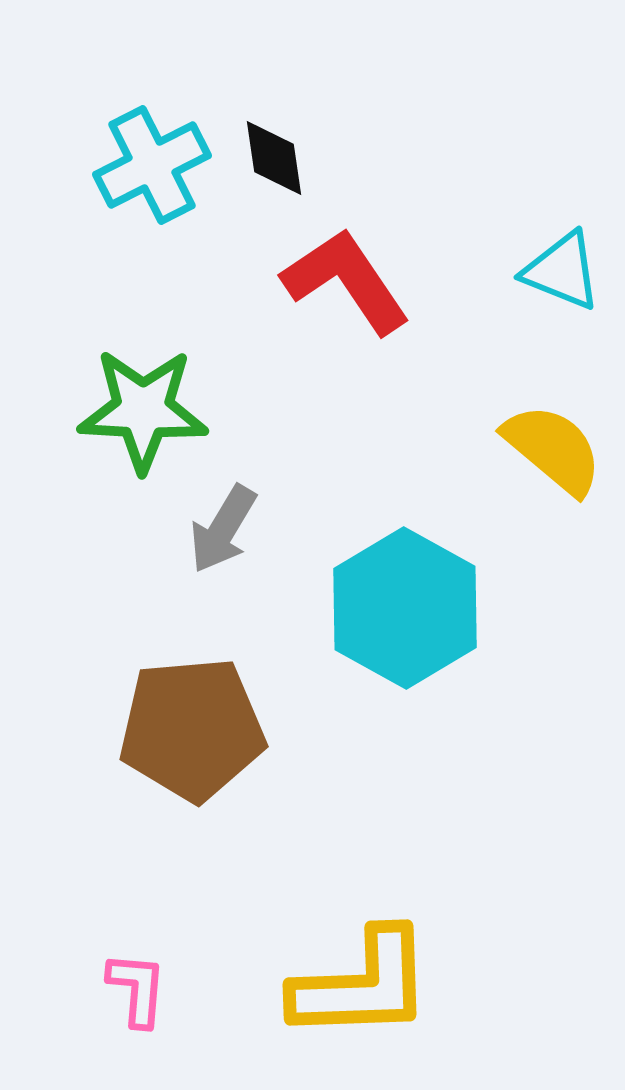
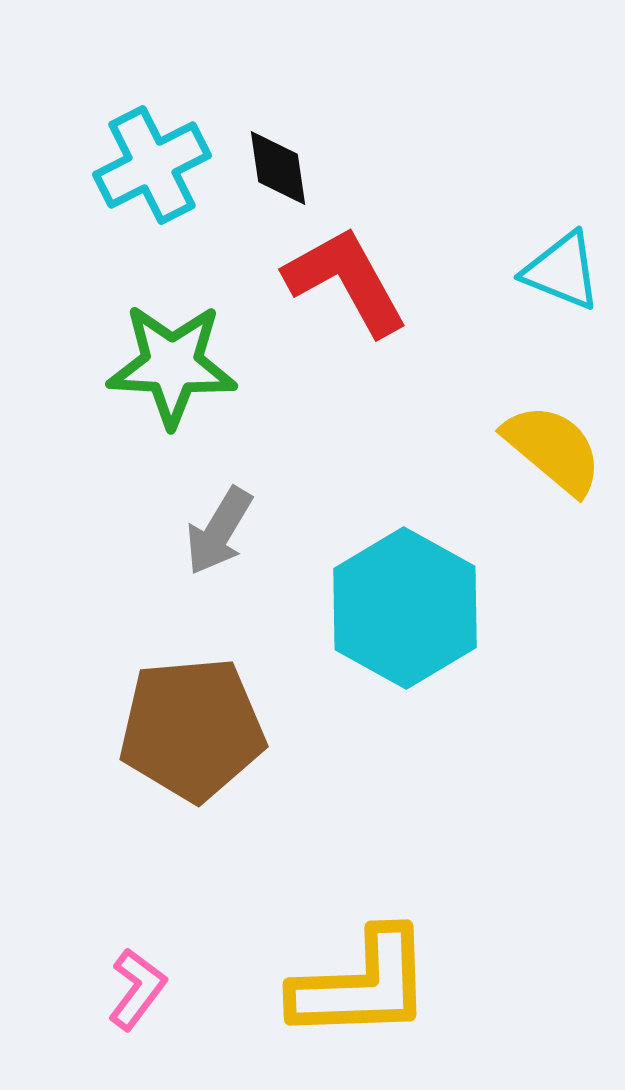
black diamond: moved 4 px right, 10 px down
red L-shape: rotated 5 degrees clockwise
green star: moved 29 px right, 45 px up
gray arrow: moved 4 px left, 2 px down
pink L-shape: rotated 32 degrees clockwise
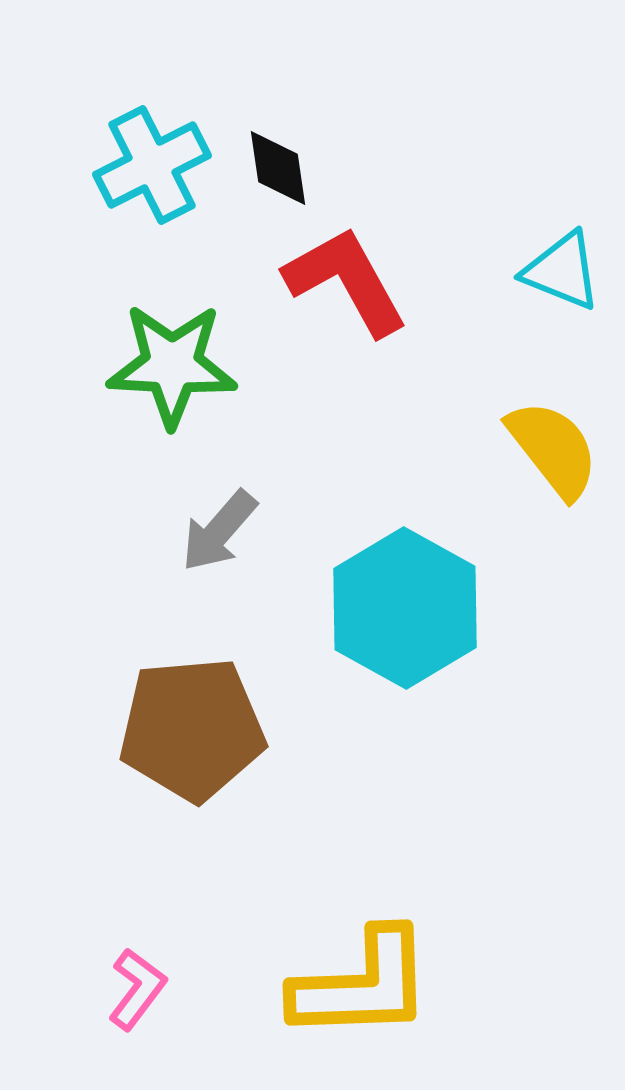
yellow semicircle: rotated 12 degrees clockwise
gray arrow: rotated 10 degrees clockwise
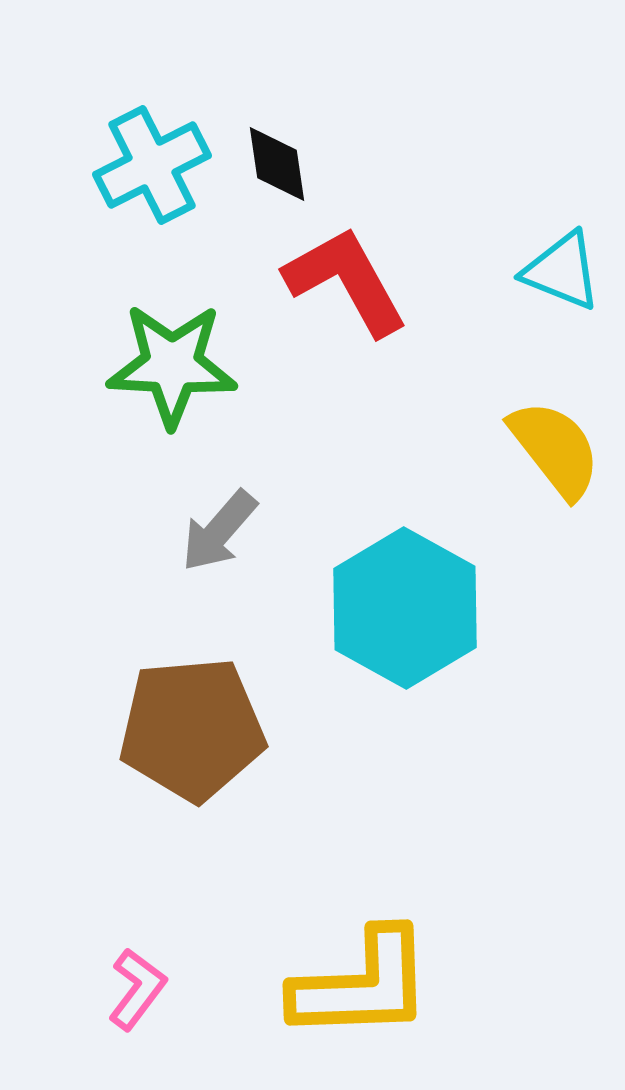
black diamond: moved 1 px left, 4 px up
yellow semicircle: moved 2 px right
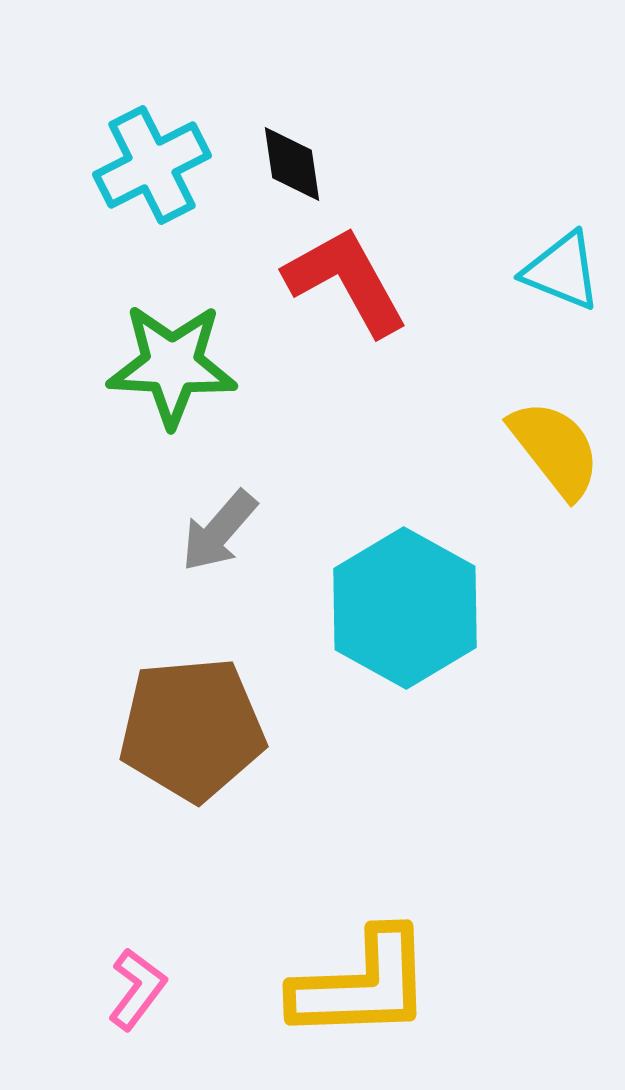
black diamond: moved 15 px right
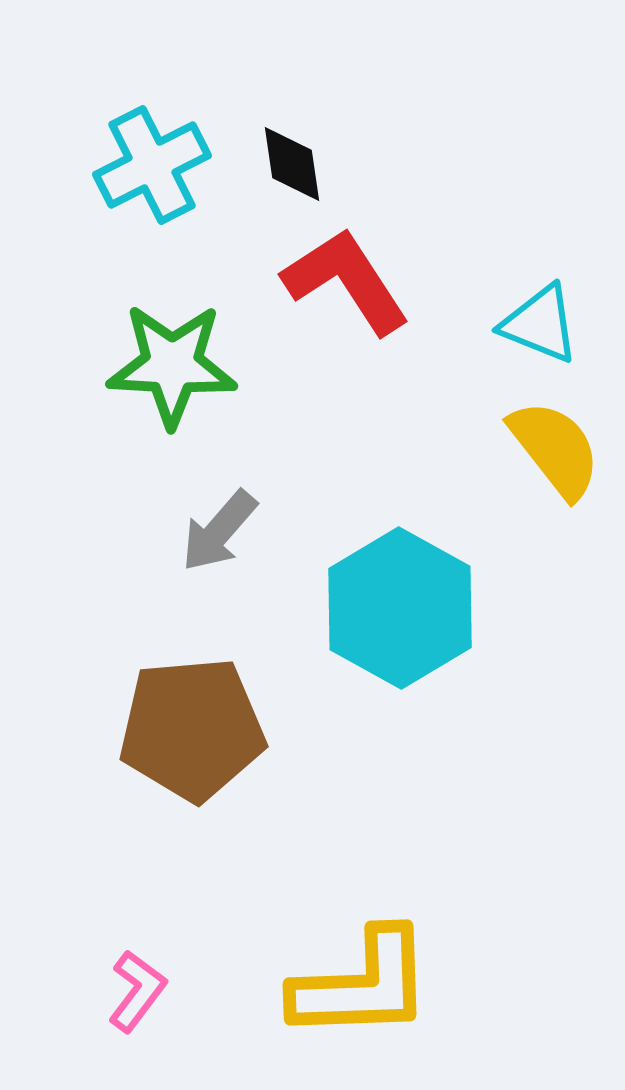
cyan triangle: moved 22 px left, 53 px down
red L-shape: rotated 4 degrees counterclockwise
cyan hexagon: moved 5 px left
pink L-shape: moved 2 px down
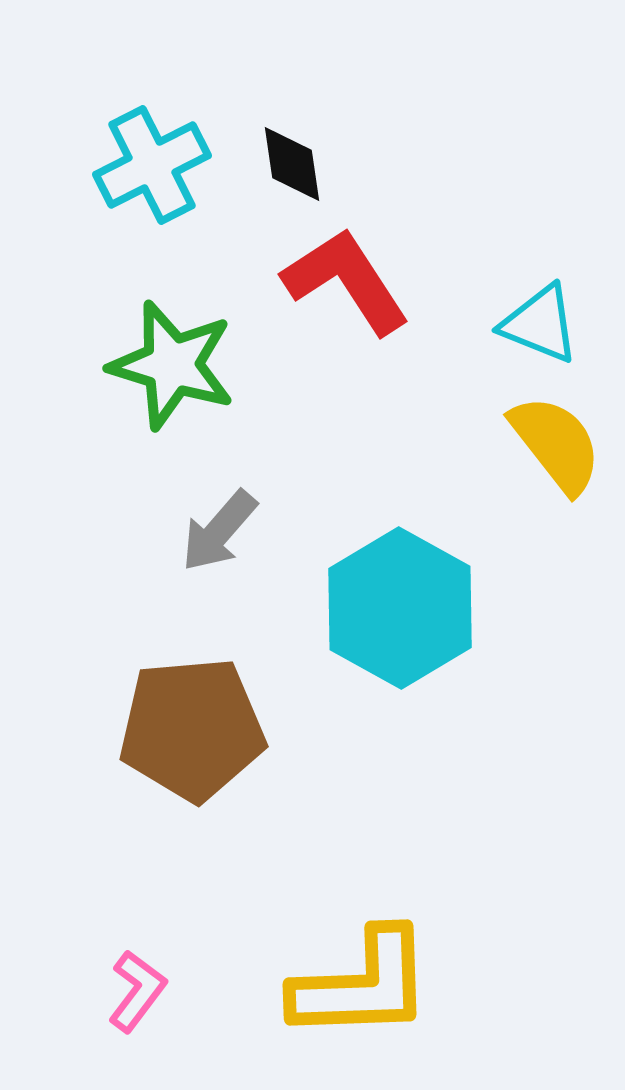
green star: rotated 14 degrees clockwise
yellow semicircle: moved 1 px right, 5 px up
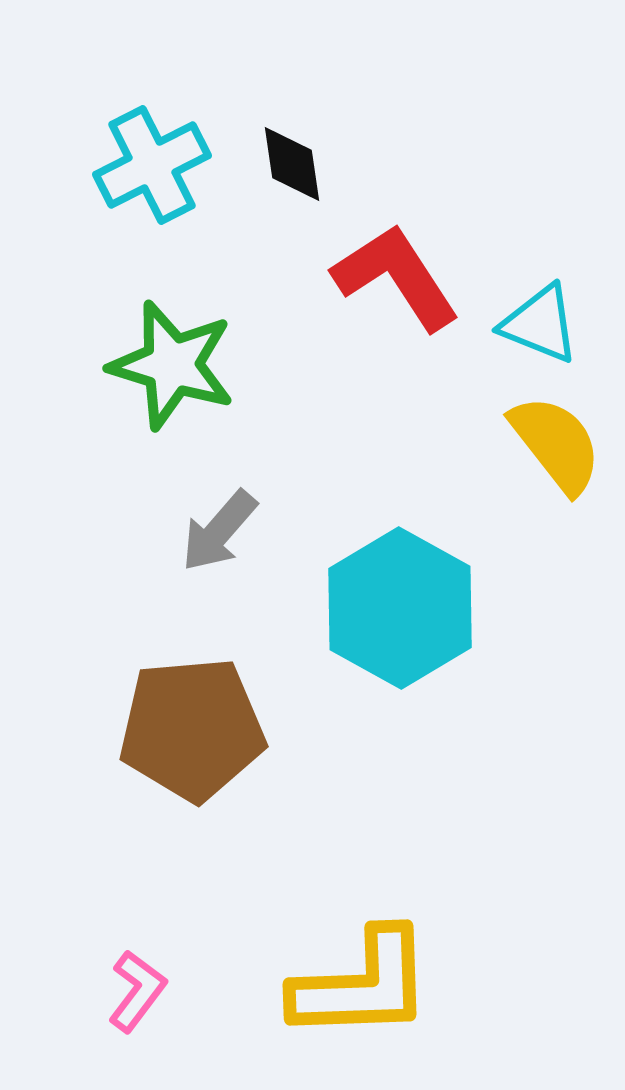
red L-shape: moved 50 px right, 4 px up
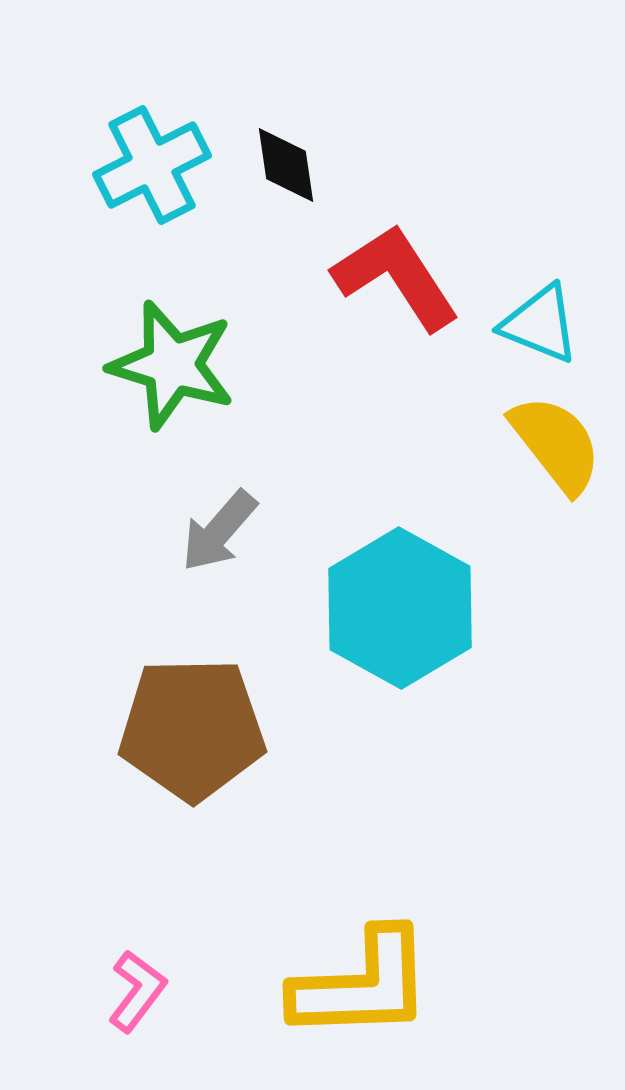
black diamond: moved 6 px left, 1 px down
brown pentagon: rotated 4 degrees clockwise
